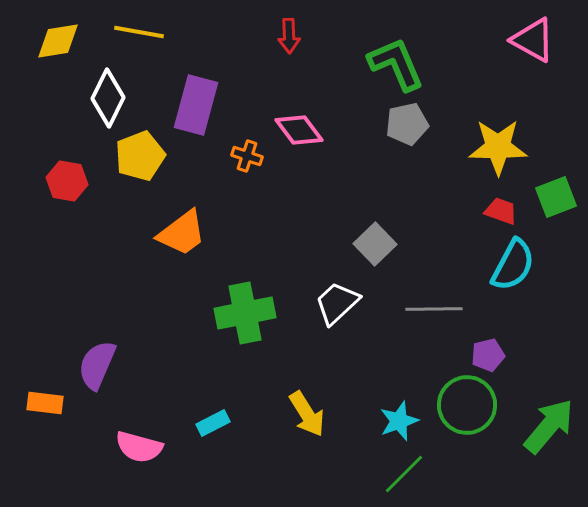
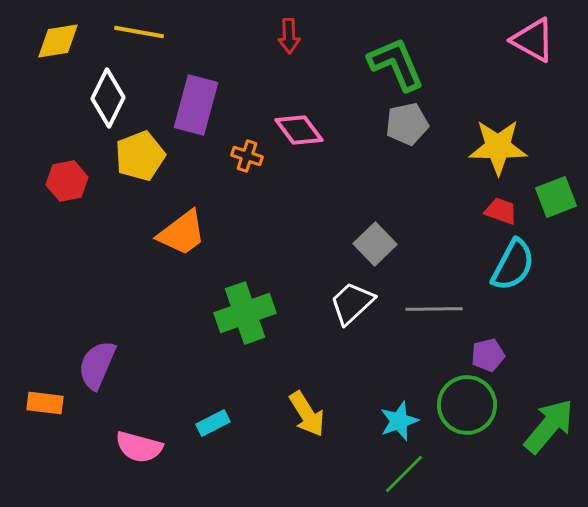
red hexagon: rotated 21 degrees counterclockwise
white trapezoid: moved 15 px right
green cross: rotated 8 degrees counterclockwise
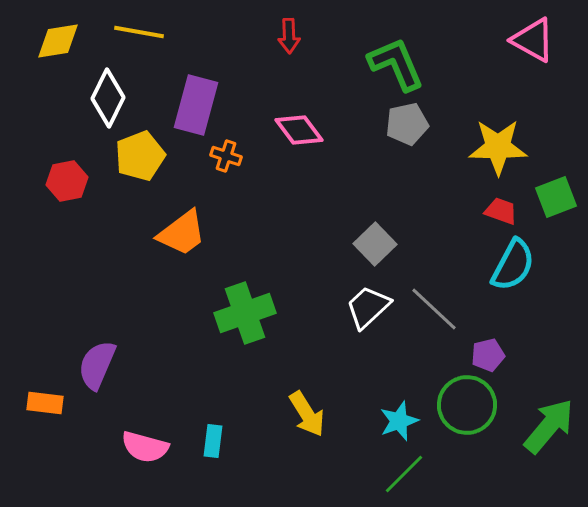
orange cross: moved 21 px left
white trapezoid: moved 16 px right, 4 px down
gray line: rotated 44 degrees clockwise
cyan rectangle: moved 18 px down; rotated 56 degrees counterclockwise
pink semicircle: moved 6 px right
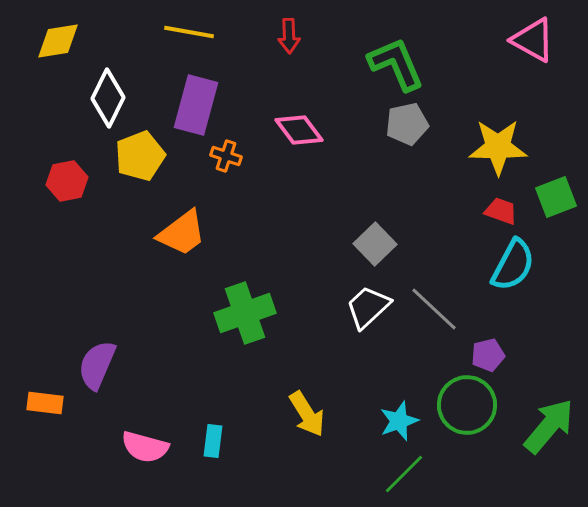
yellow line: moved 50 px right
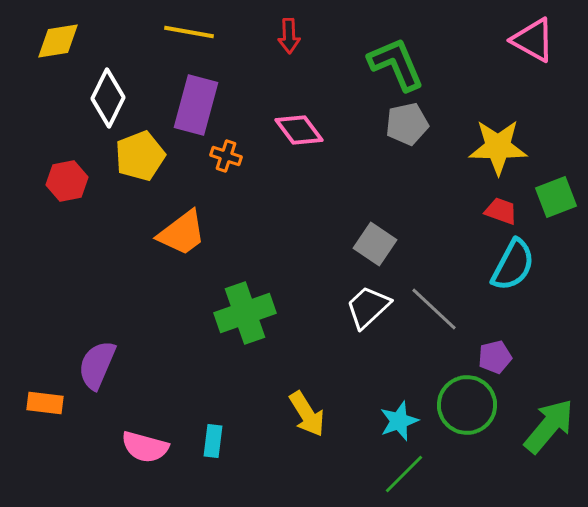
gray square: rotated 12 degrees counterclockwise
purple pentagon: moved 7 px right, 2 px down
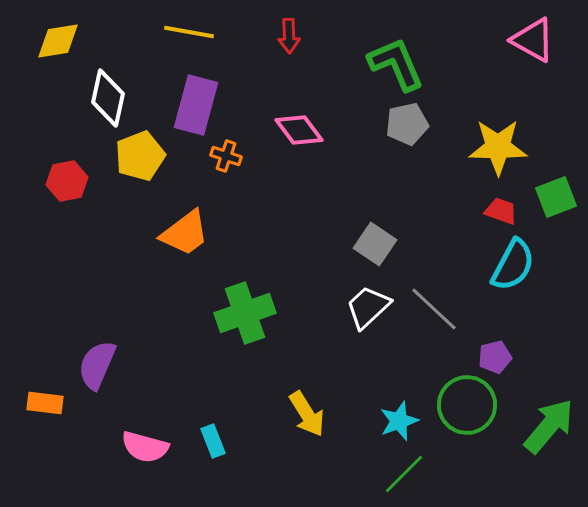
white diamond: rotated 14 degrees counterclockwise
orange trapezoid: moved 3 px right
cyan rectangle: rotated 28 degrees counterclockwise
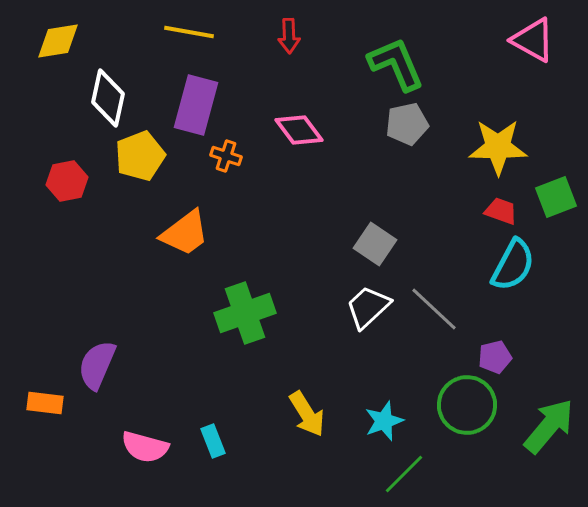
cyan star: moved 15 px left
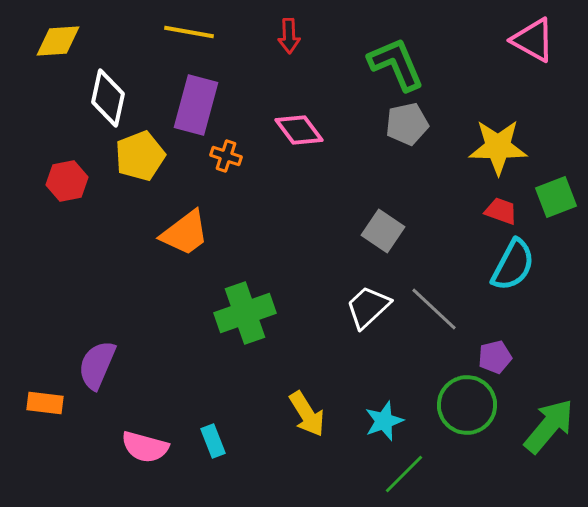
yellow diamond: rotated 6 degrees clockwise
gray square: moved 8 px right, 13 px up
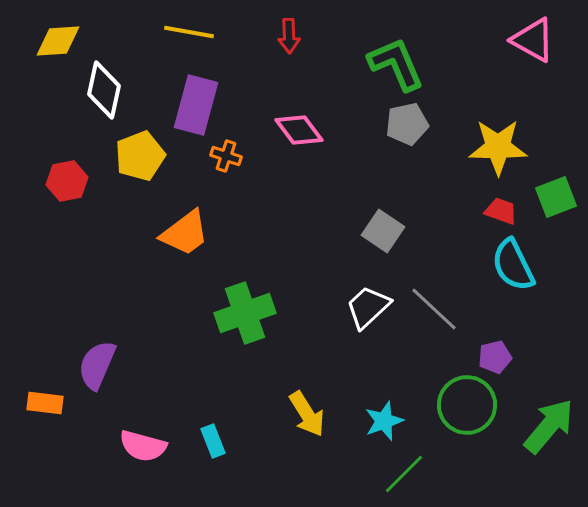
white diamond: moved 4 px left, 8 px up
cyan semicircle: rotated 126 degrees clockwise
pink semicircle: moved 2 px left, 1 px up
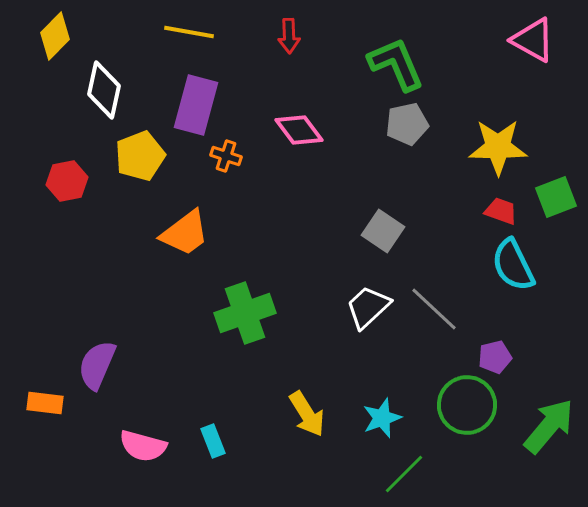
yellow diamond: moved 3 px left, 5 px up; rotated 42 degrees counterclockwise
cyan star: moved 2 px left, 3 px up
